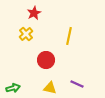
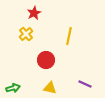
purple line: moved 8 px right
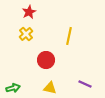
red star: moved 5 px left, 1 px up
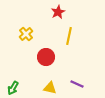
red star: moved 29 px right
red circle: moved 3 px up
purple line: moved 8 px left
green arrow: rotated 136 degrees clockwise
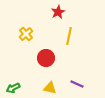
red circle: moved 1 px down
green arrow: rotated 32 degrees clockwise
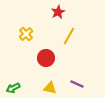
yellow line: rotated 18 degrees clockwise
